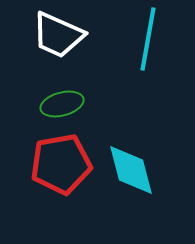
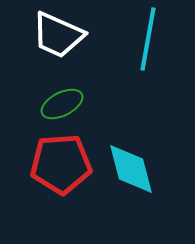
green ellipse: rotated 12 degrees counterclockwise
red pentagon: rotated 6 degrees clockwise
cyan diamond: moved 1 px up
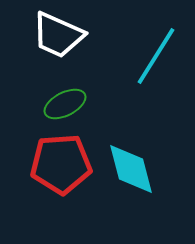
cyan line: moved 8 px right, 17 px down; rotated 22 degrees clockwise
green ellipse: moved 3 px right
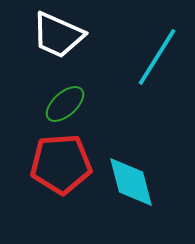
cyan line: moved 1 px right, 1 px down
green ellipse: rotated 15 degrees counterclockwise
cyan diamond: moved 13 px down
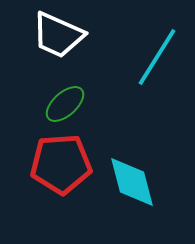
cyan diamond: moved 1 px right
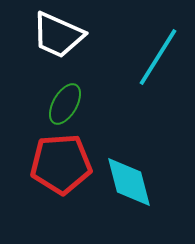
cyan line: moved 1 px right
green ellipse: rotated 18 degrees counterclockwise
cyan diamond: moved 3 px left
